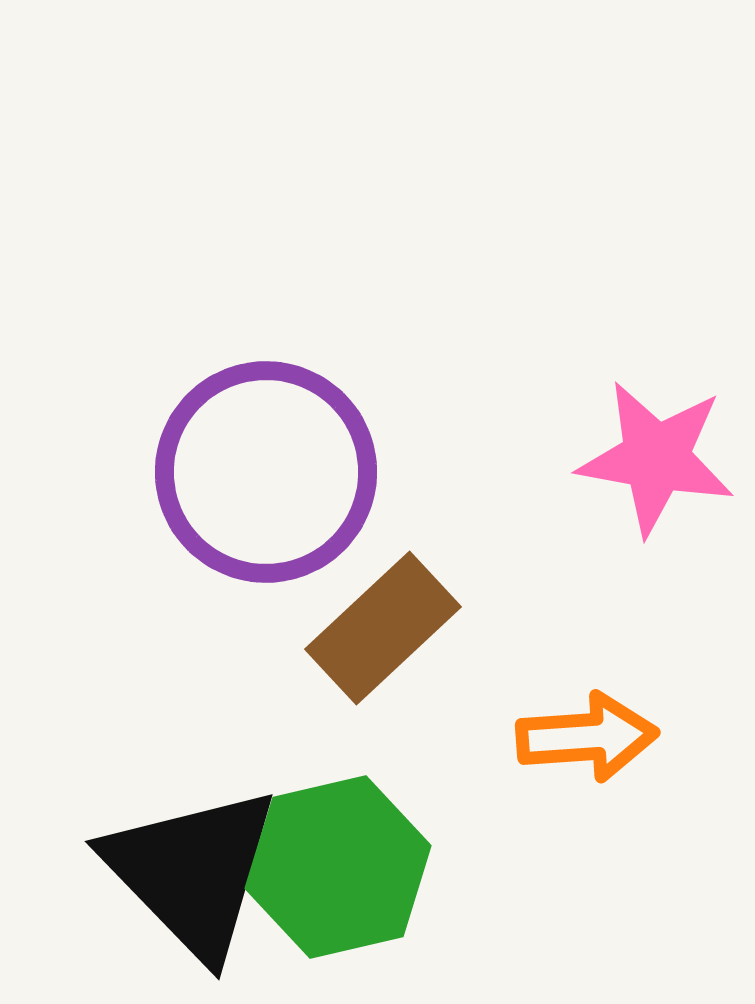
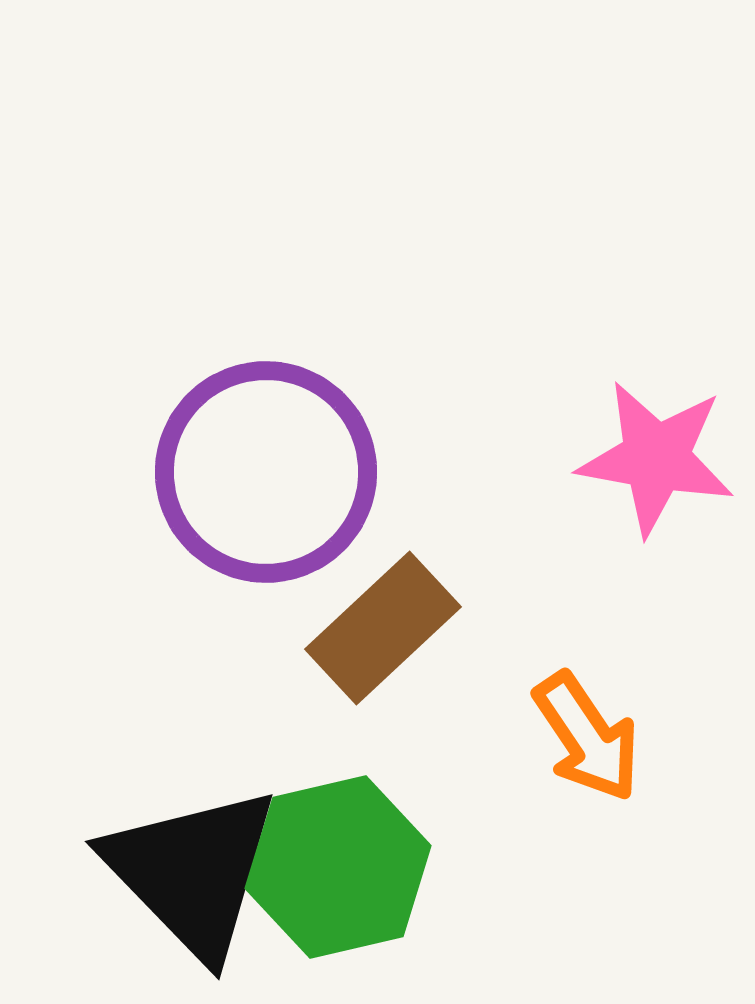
orange arrow: rotated 60 degrees clockwise
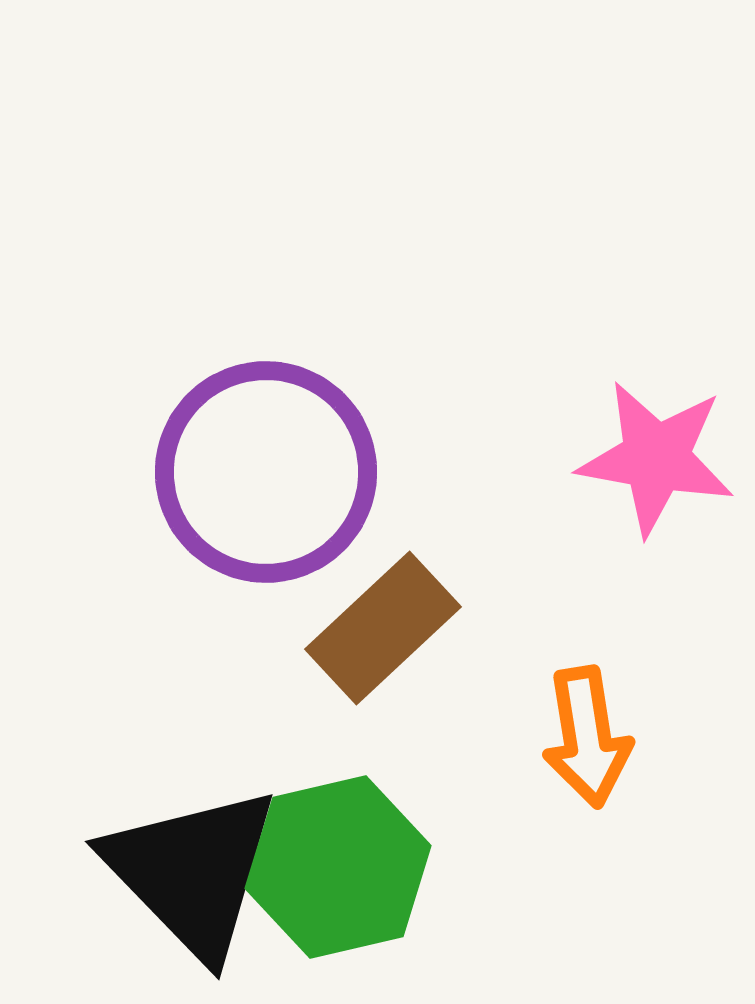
orange arrow: rotated 25 degrees clockwise
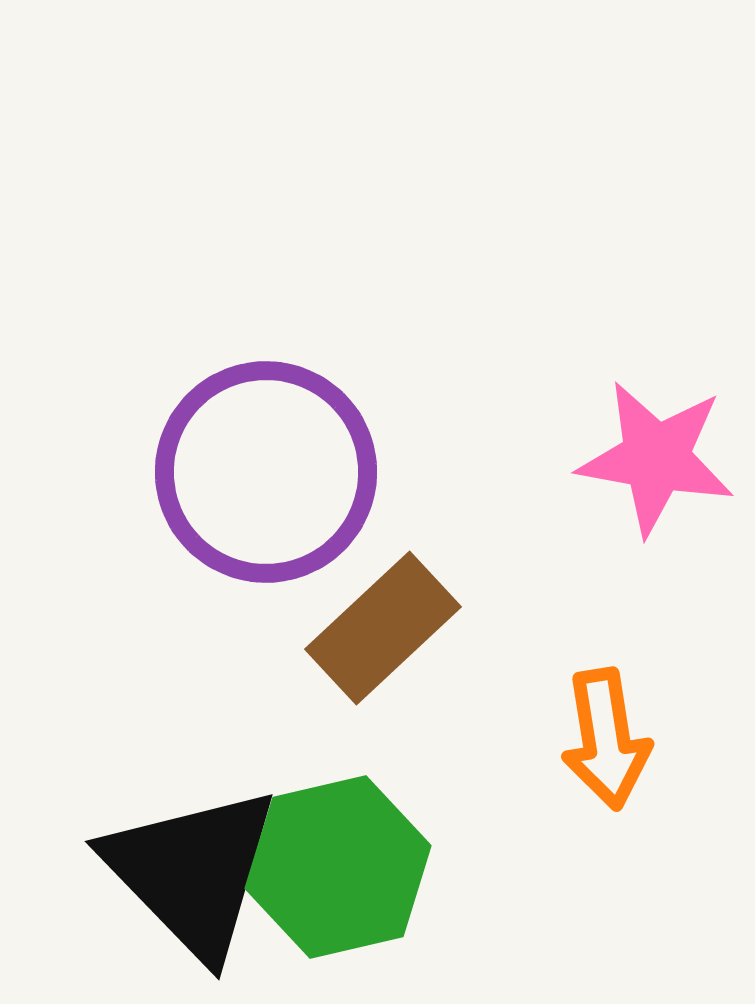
orange arrow: moved 19 px right, 2 px down
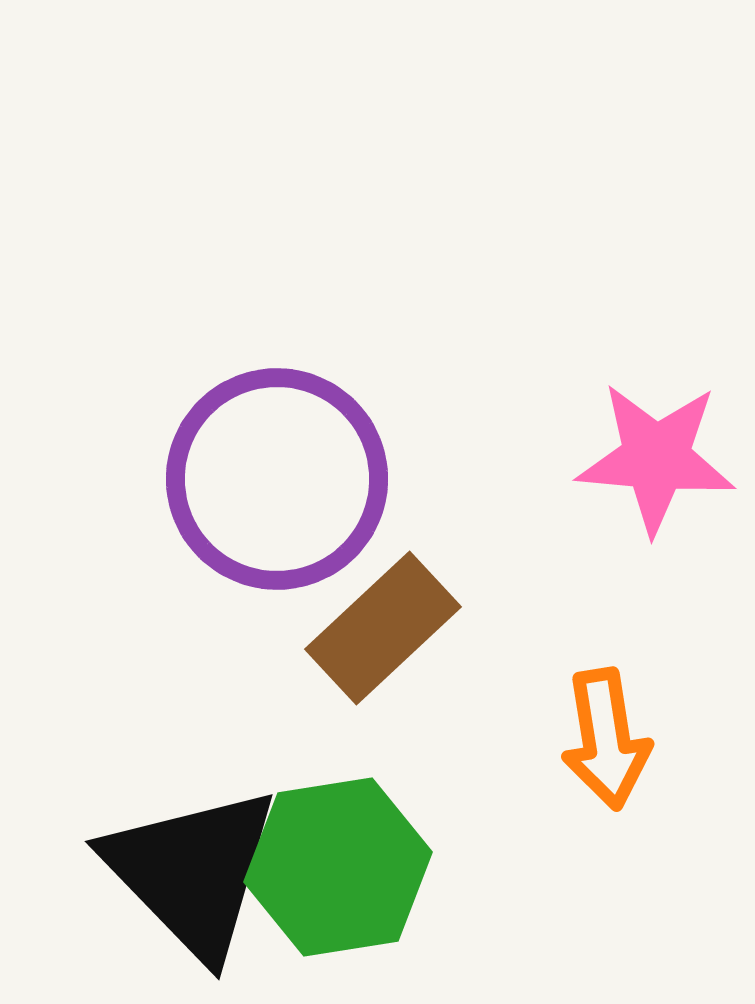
pink star: rotated 5 degrees counterclockwise
purple circle: moved 11 px right, 7 px down
green hexagon: rotated 4 degrees clockwise
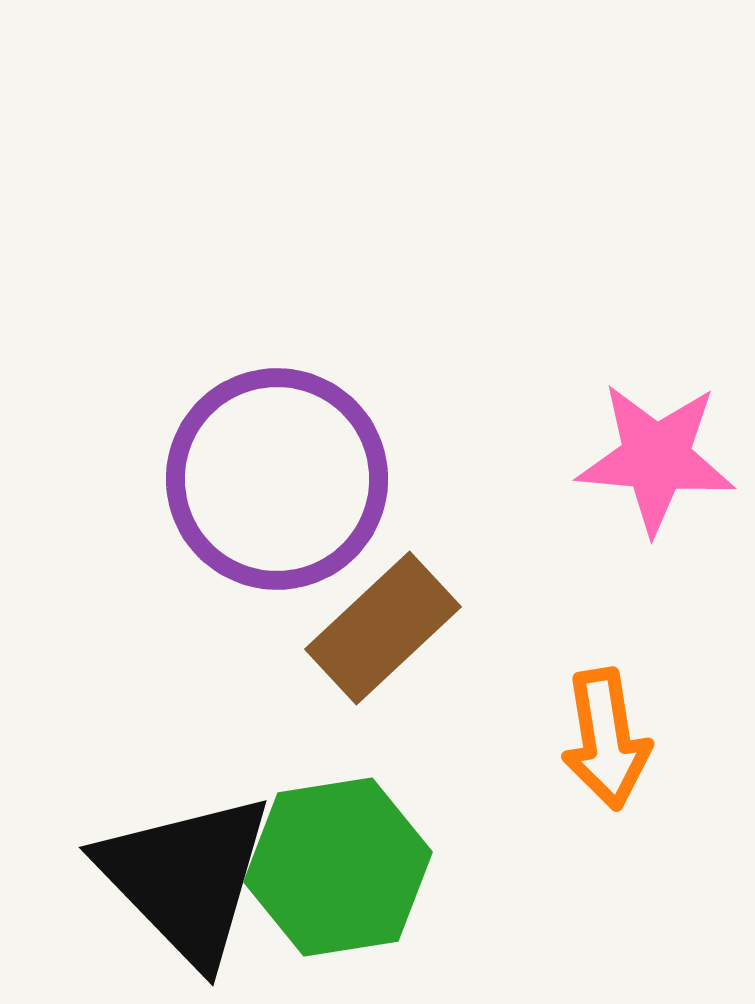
black triangle: moved 6 px left, 6 px down
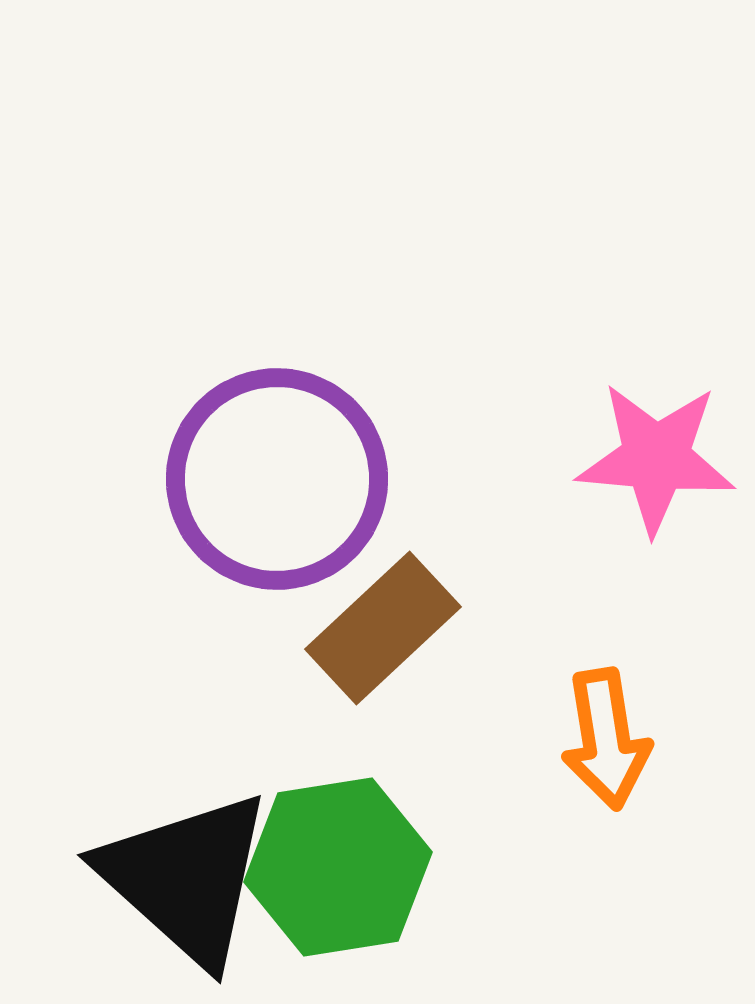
black triangle: rotated 4 degrees counterclockwise
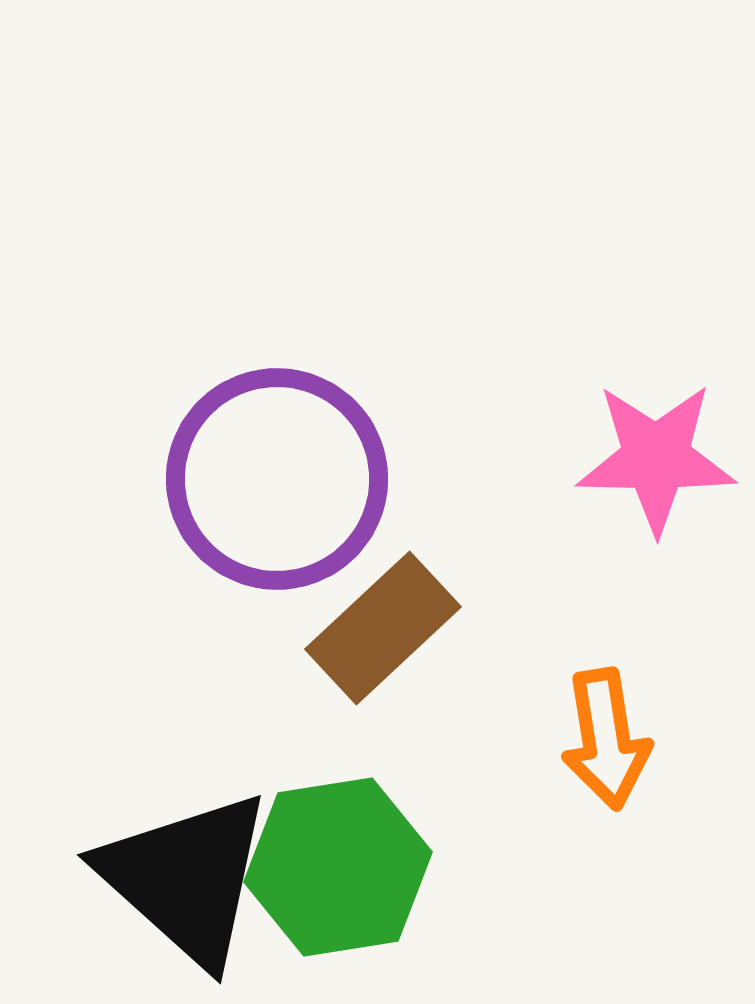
pink star: rotated 4 degrees counterclockwise
